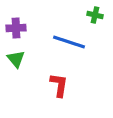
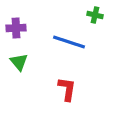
green triangle: moved 3 px right, 3 px down
red L-shape: moved 8 px right, 4 px down
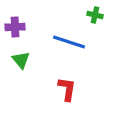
purple cross: moved 1 px left, 1 px up
green triangle: moved 2 px right, 2 px up
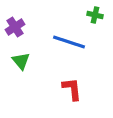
purple cross: rotated 30 degrees counterclockwise
green triangle: moved 1 px down
red L-shape: moved 5 px right; rotated 15 degrees counterclockwise
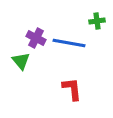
green cross: moved 2 px right, 6 px down; rotated 21 degrees counterclockwise
purple cross: moved 21 px right, 11 px down; rotated 30 degrees counterclockwise
blue line: moved 1 px down; rotated 8 degrees counterclockwise
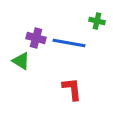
green cross: rotated 21 degrees clockwise
purple cross: rotated 12 degrees counterclockwise
green triangle: rotated 18 degrees counterclockwise
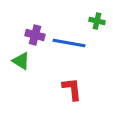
purple cross: moved 1 px left, 3 px up
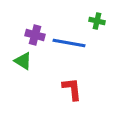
green triangle: moved 2 px right
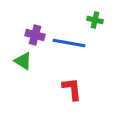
green cross: moved 2 px left, 1 px up
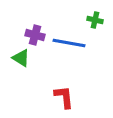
green triangle: moved 2 px left, 3 px up
red L-shape: moved 8 px left, 8 px down
